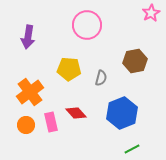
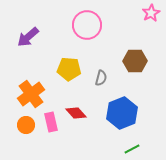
purple arrow: rotated 40 degrees clockwise
brown hexagon: rotated 10 degrees clockwise
orange cross: moved 1 px right, 2 px down
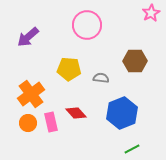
gray semicircle: rotated 98 degrees counterclockwise
orange circle: moved 2 px right, 2 px up
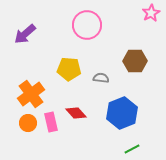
purple arrow: moved 3 px left, 3 px up
